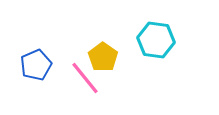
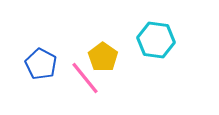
blue pentagon: moved 5 px right, 1 px up; rotated 20 degrees counterclockwise
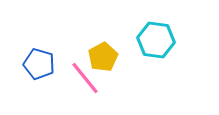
yellow pentagon: rotated 8 degrees clockwise
blue pentagon: moved 2 px left; rotated 12 degrees counterclockwise
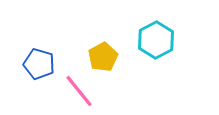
cyan hexagon: rotated 24 degrees clockwise
pink line: moved 6 px left, 13 px down
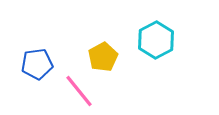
blue pentagon: moved 2 px left; rotated 24 degrees counterclockwise
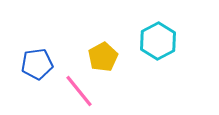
cyan hexagon: moved 2 px right, 1 px down
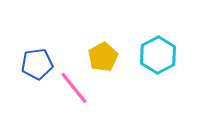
cyan hexagon: moved 14 px down
pink line: moved 5 px left, 3 px up
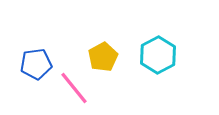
blue pentagon: moved 1 px left
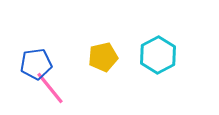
yellow pentagon: rotated 16 degrees clockwise
pink line: moved 24 px left
